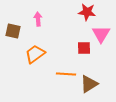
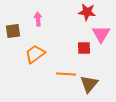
brown square: rotated 21 degrees counterclockwise
brown triangle: rotated 18 degrees counterclockwise
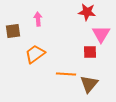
red square: moved 6 px right, 4 px down
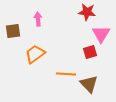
red square: rotated 16 degrees counterclockwise
brown triangle: rotated 24 degrees counterclockwise
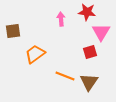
pink arrow: moved 23 px right
pink triangle: moved 2 px up
orange line: moved 1 px left, 2 px down; rotated 18 degrees clockwise
brown triangle: moved 2 px up; rotated 18 degrees clockwise
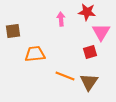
orange trapezoid: rotated 30 degrees clockwise
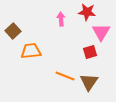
brown square: rotated 35 degrees counterclockwise
orange trapezoid: moved 4 px left, 3 px up
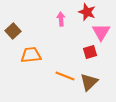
red star: rotated 12 degrees clockwise
orange trapezoid: moved 4 px down
brown triangle: rotated 12 degrees clockwise
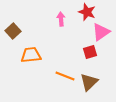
pink triangle: rotated 24 degrees clockwise
